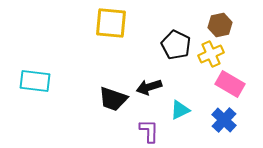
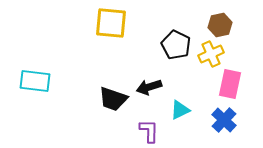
pink rectangle: rotated 72 degrees clockwise
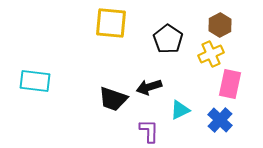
brown hexagon: rotated 15 degrees counterclockwise
black pentagon: moved 8 px left, 6 px up; rotated 8 degrees clockwise
blue cross: moved 4 px left
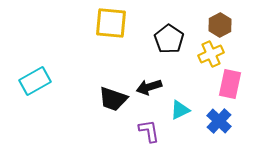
black pentagon: moved 1 px right
cyan rectangle: rotated 36 degrees counterclockwise
blue cross: moved 1 px left, 1 px down
purple L-shape: rotated 10 degrees counterclockwise
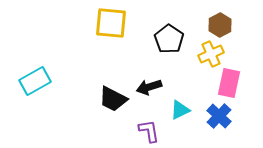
pink rectangle: moved 1 px left, 1 px up
black trapezoid: rotated 8 degrees clockwise
blue cross: moved 5 px up
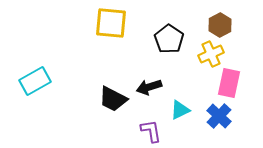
purple L-shape: moved 2 px right
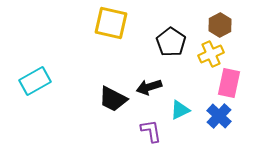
yellow square: rotated 8 degrees clockwise
black pentagon: moved 2 px right, 3 px down
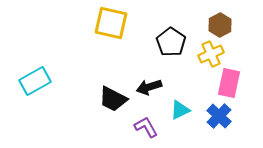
purple L-shape: moved 5 px left, 4 px up; rotated 20 degrees counterclockwise
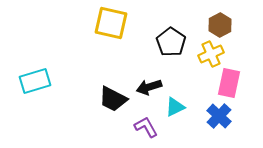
cyan rectangle: rotated 12 degrees clockwise
cyan triangle: moved 5 px left, 3 px up
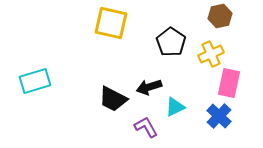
brown hexagon: moved 9 px up; rotated 15 degrees clockwise
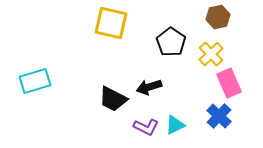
brown hexagon: moved 2 px left, 1 px down
yellow cross: rotated 20 degrees counterclockwise
pink rectangle: rotated 36 degrees counterclockwise
cyan triangle: moved 18 px down
purple L-shape: rotated 145 degrees clockwise
